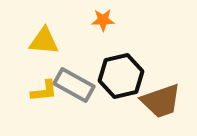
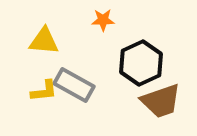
black hexagon: moved 20 px right, 13 px up; rotated 12 degrees counterclockwise
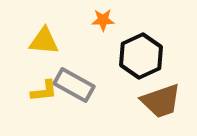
black hexagon: moved 7 px up
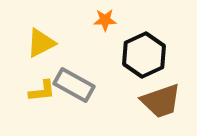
orange star: moved 2 px right
yellow triangle: moved 3 px left, 2 px down; rotated 32 degrees counterclockwise
black hexagon: moved 3 px right, 1 px up
yellow L-shape: moved 2 px left
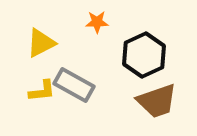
orange star: moved 8 px left, 2 px down
brown trapezoid: moved 4 px left
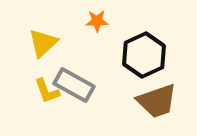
orange star: moved 1 px up
yellow triangle: moved 2 px right; rotated 16 degrees counterclockwise
yellow L-shape: moved 5 px right; rotated 76 degrees clockwise
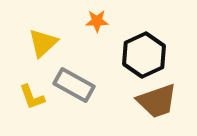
yellow L-shape: moved 15 px left, 6 px down
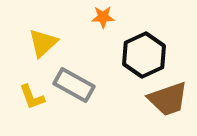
orange star: moved 6 px right, 4 px up
brown trapezoid: moved 11 px right, 2 px up
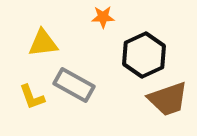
yellow triangle: rotated 36 degrees clockwise
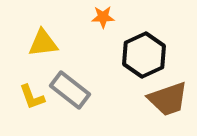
gray rectangle: moved 4 px left, 5 px down; rotated 9 degrees clockwise
